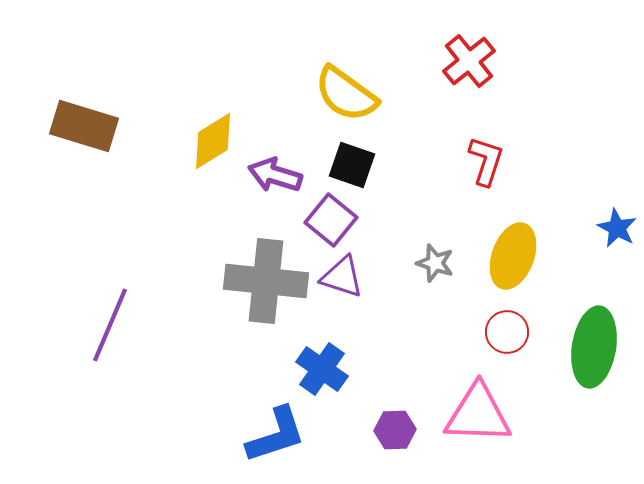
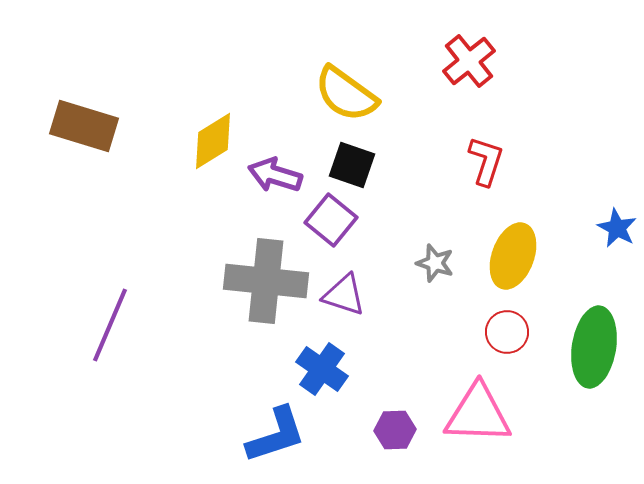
purple triangle: moved 2 px right, 18 px down
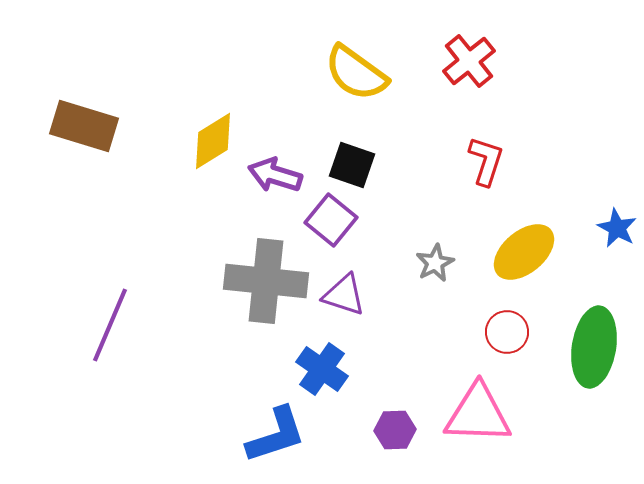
yellow semicircle: moved 10 px right, 21 px up
yellow ellipse: moved 11 px right, 4 px up; rotated 30 degrees clockwise
gray star: rotated 27 degrees clockwise
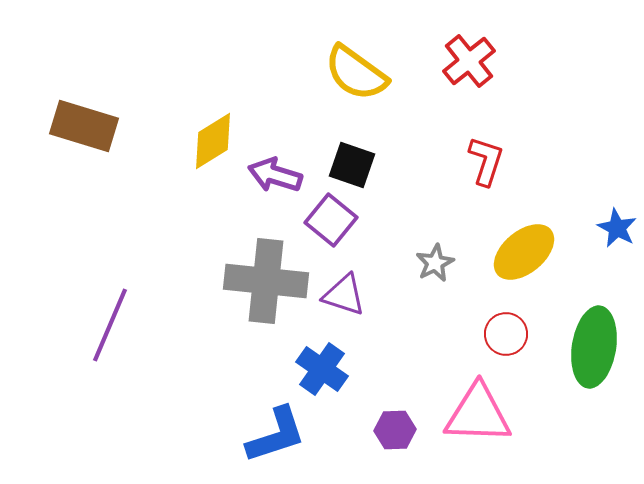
red circle: moved 1 px left, 2 px down
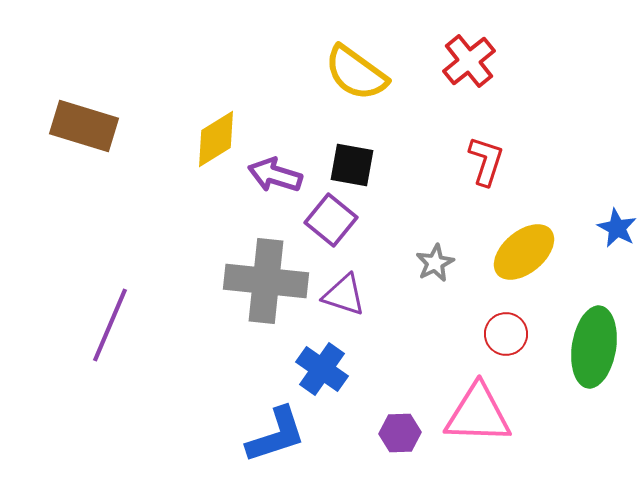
yellow diamond: moved 3 px right, 2 px up
black square: rotated 9 degrees counterclockwise
purple hexagon: moved 5 px right, 3 px down
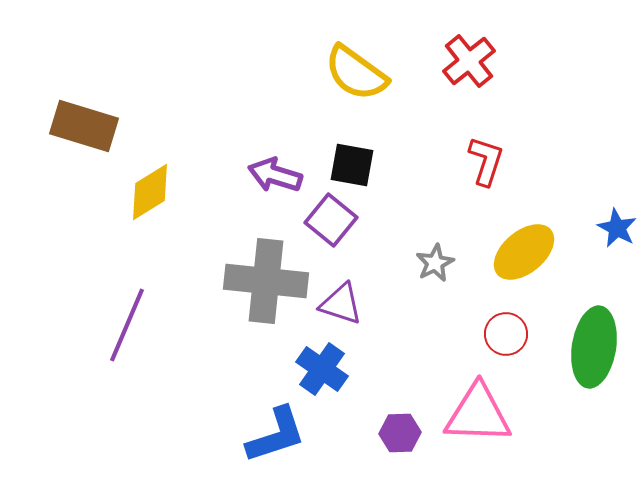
yellow diamond: moved 66 px left, 53 px down
purple triangle: moved 3 px left, 9 px down
purple line: moved 17 px right
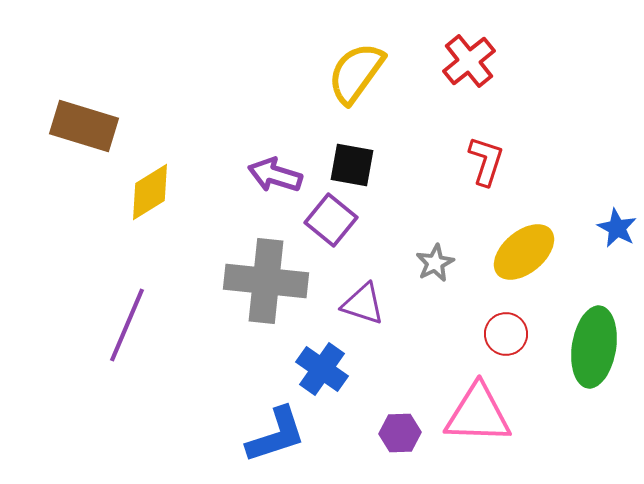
yellow semicircle: rotated 90 degrees clockwise
purple triangle: moved 22 px right
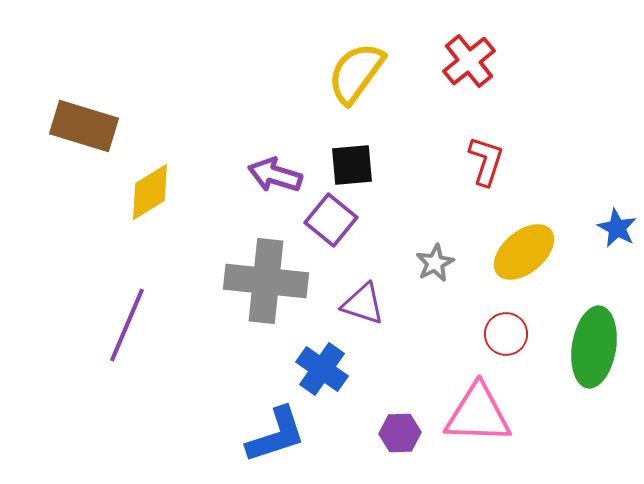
black square: rotated 15 degrees counterclockwise
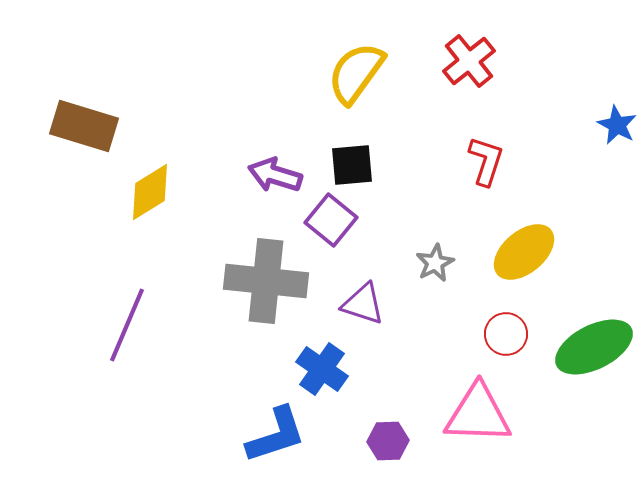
blue star: moved 103 px up
green ellipse: rotated 54 degrees clockwise
purple hexagon: moved 12 px left, 8 px down
